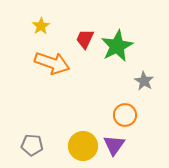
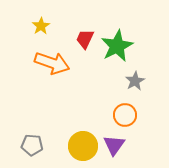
gray star: moved 9 px left; rotated 12 degrees clockwise
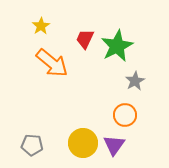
orange arrow: rotated 20 degrees clockwise
yellow circle: moved 3 px up
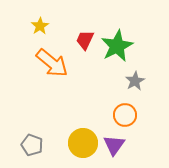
yellow star: moved 1 px left
red trapezoid: moved 1 px down
gray pentagon: rotated 15 degrees clockwise
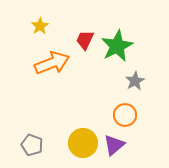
orange arrow: rotated 60 degrees counterclockwise
purple triangle: rotated 15 degrees clockwise
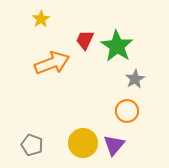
yellow star: moved 1 px right, 7 px up
green star: rotated 12 degrees counterclockwise
gray star: moved 2 px up
orange circle: moved 2 px right, 4 px up
purple triangle: rotated 10 degrees counterclockwise
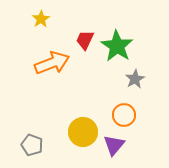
orange circle: moved 3 px left, 4 px down
yellow circle: moved 11 px up
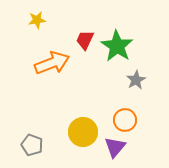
yellow star: moved 4 px left, 1 px down; rotated 24 degrees clockwise
gray star: moved 1 px right, 1 px down
orange circle: moved 1 px right, 5 px down
purple triangle: moved 1 px right, 2 px down
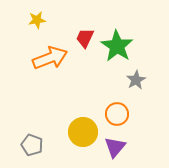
red trapezoid: moved 2 px up
orange arrow: moved 2 px left, 5 px up
orange circle: moved 8 px left, 6 px up
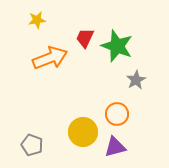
green star: rotated 12 degrees counterclockwise
purple triangle: rotated 35 degrees clockwise
